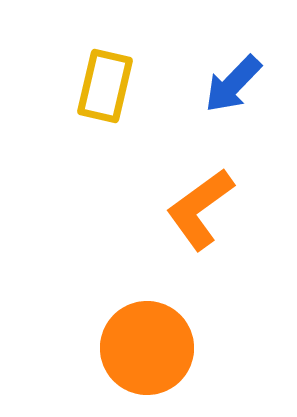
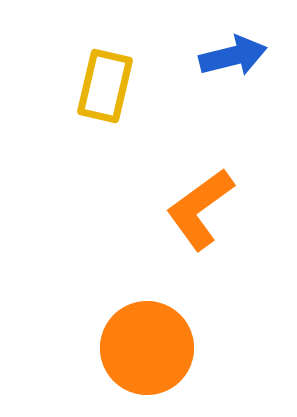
blue arrow: moved 28 px up; rotated 148 degrees counterclockwise
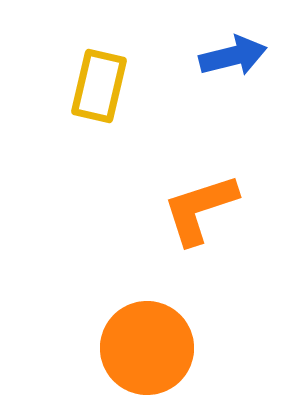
yellow rectangle: moved 6 px left
orange L-shape: rotated 18 degrees clockwise
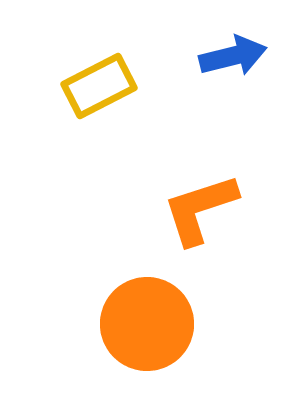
yellow rectangle: rotated 50 degrees clockwise
orange circle: moved 24 px up
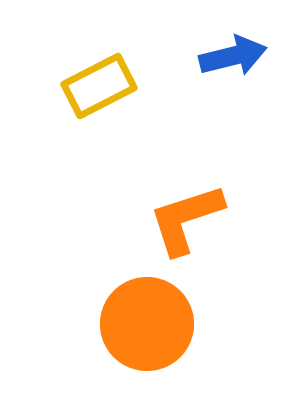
orange L-shape: moved 14 px left, 10 px down
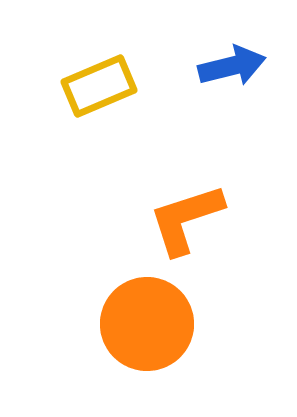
blue arrow: moved 1 px left, 10 px down
yellow rectangle: rotated 4 degrees clockwise
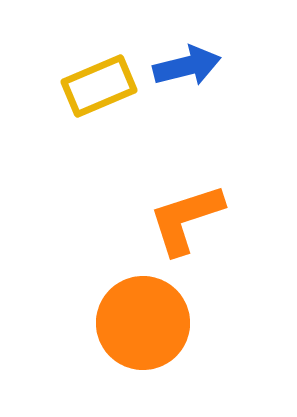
blue arrow: moved 45 px left
orange circle: moved 4 px left, 1 px up
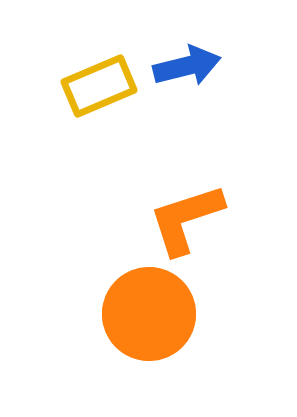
orange circle: moved 6 px right, 9 px up
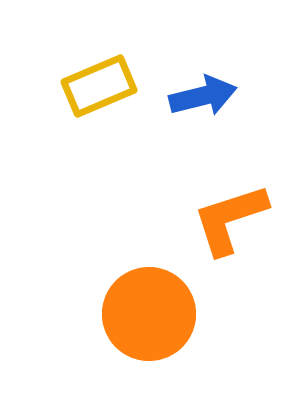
blue arrow: moved 16 px right, 30 px down
orange L-shape: moved 44 px right
